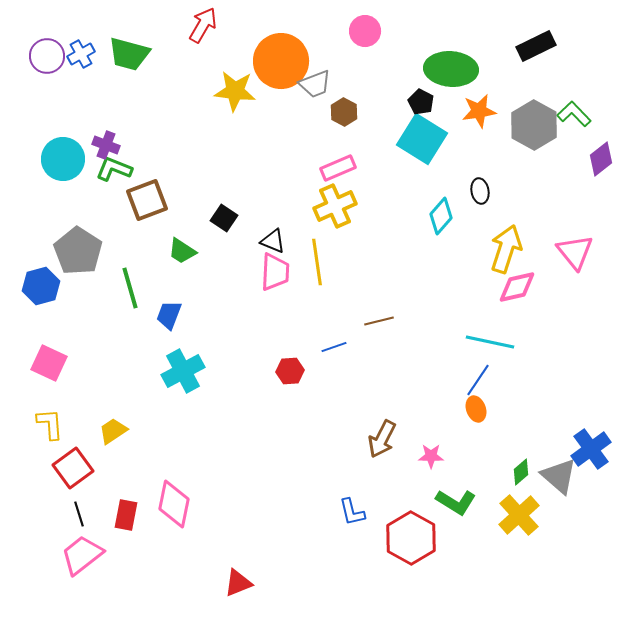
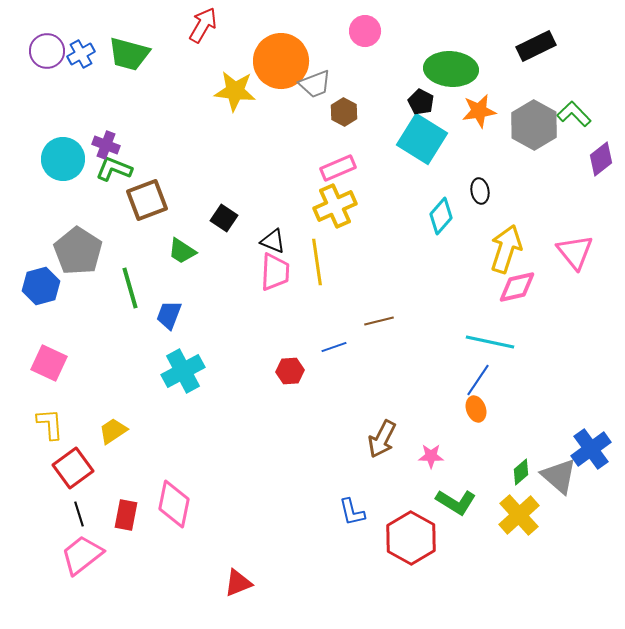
purple circle at (47, 56): moved 5 px up
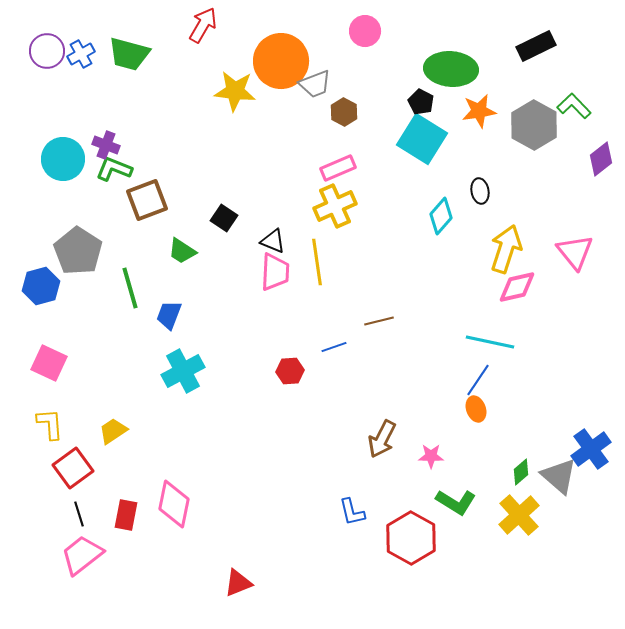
green L-shape at (574, 114): moved 8 px up
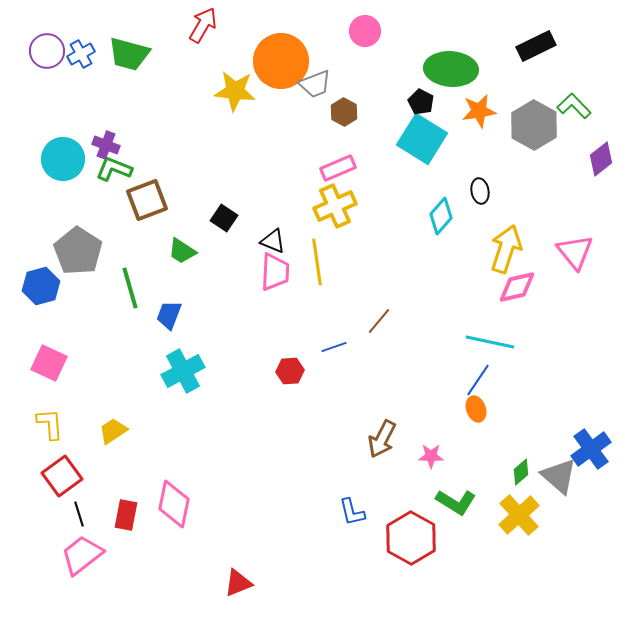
brown line at (379, 321): rotated 36 degrees counterclockwise
red square at (73, 468): moved 11 px left, 8 px down
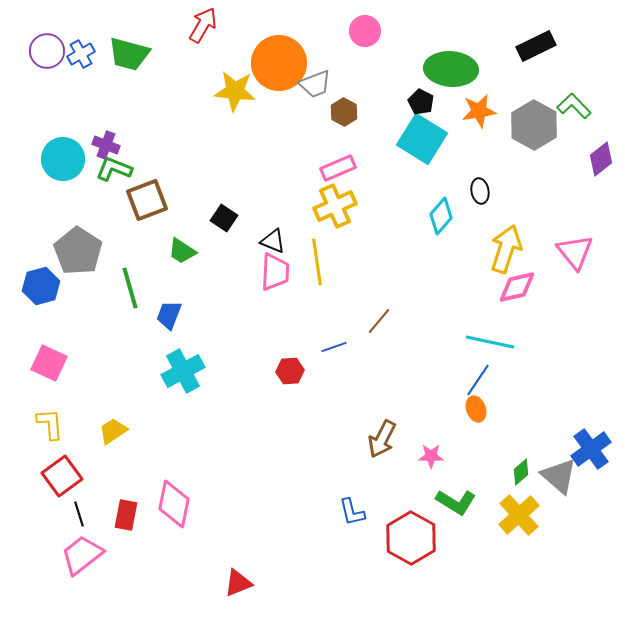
orange circle at (281, 61): moved 2 px left, 2 px down
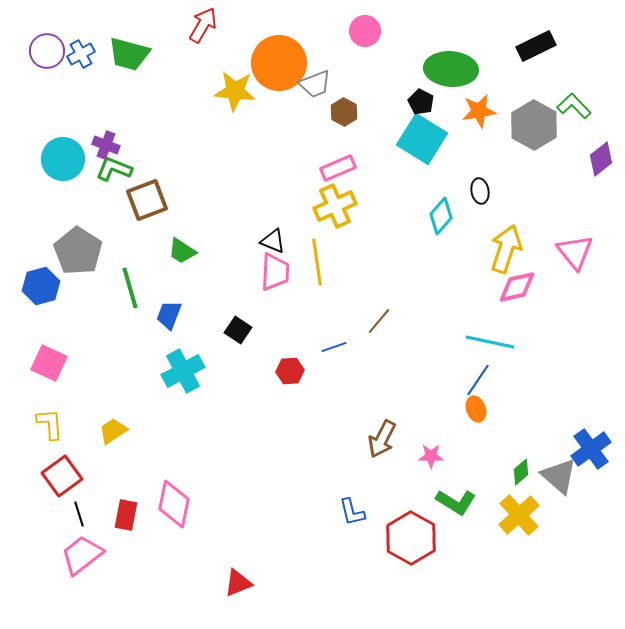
black square at (224, 218): moved 14 px right, 112 px down
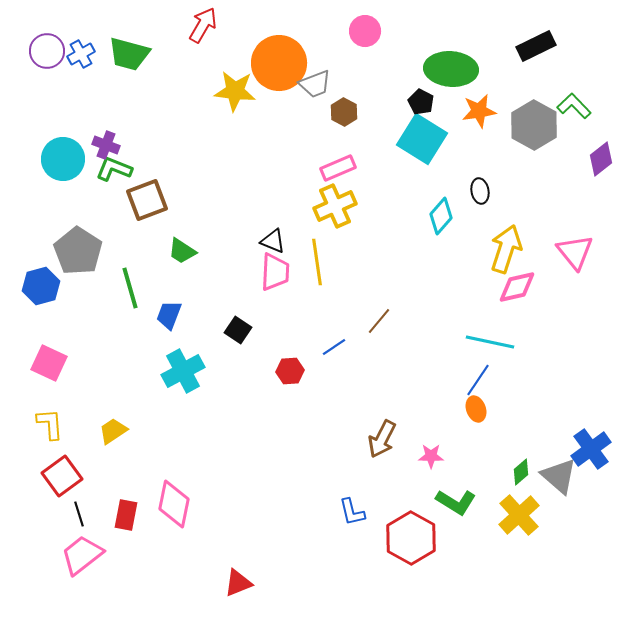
blue line at (334, 347): rotated 15 degrees counterclockwise
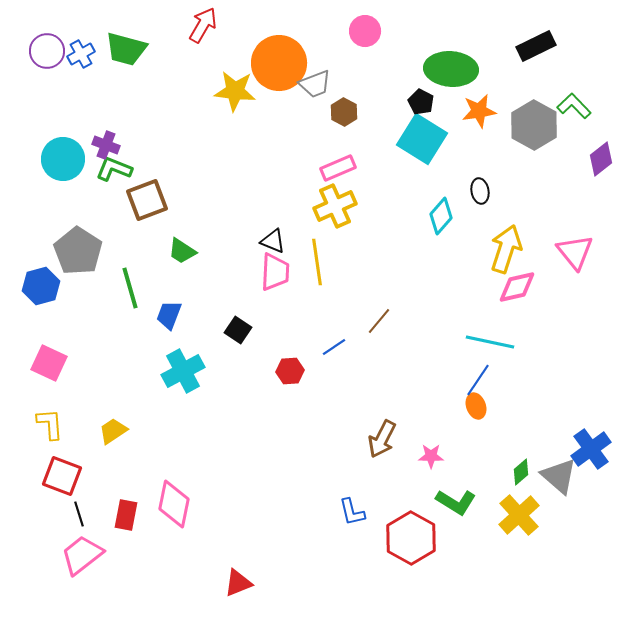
green trapezoid at (129, 54): moved 3 px left, 5 px up
orange ellipse at (476, 409): moved 3 px up
red square at (62, 476): rotated 33 degrees counterclockwise
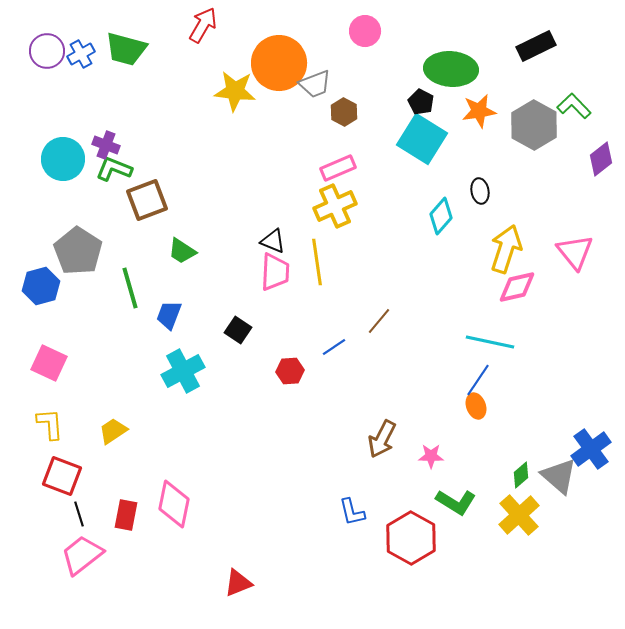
green diamond at (521, 472): moved 3 px down
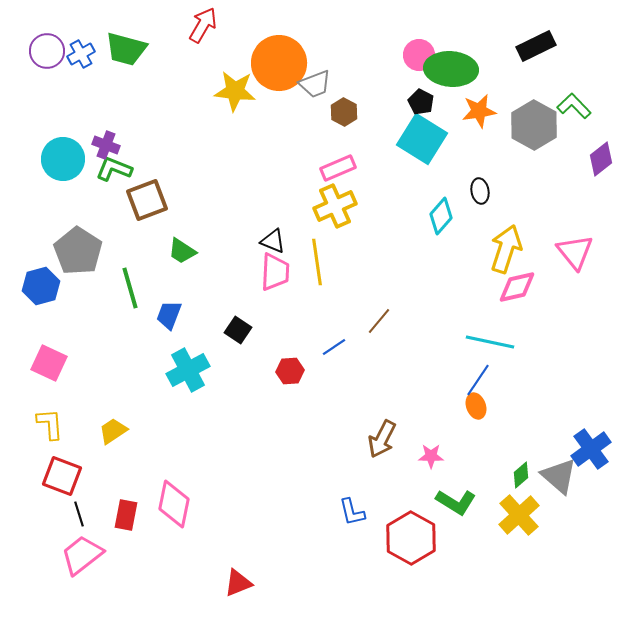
pink circle at (365, 31): moved 54 px right, 24 px down
cyan cross at (183, 371): moved 5 px right, 1 px up
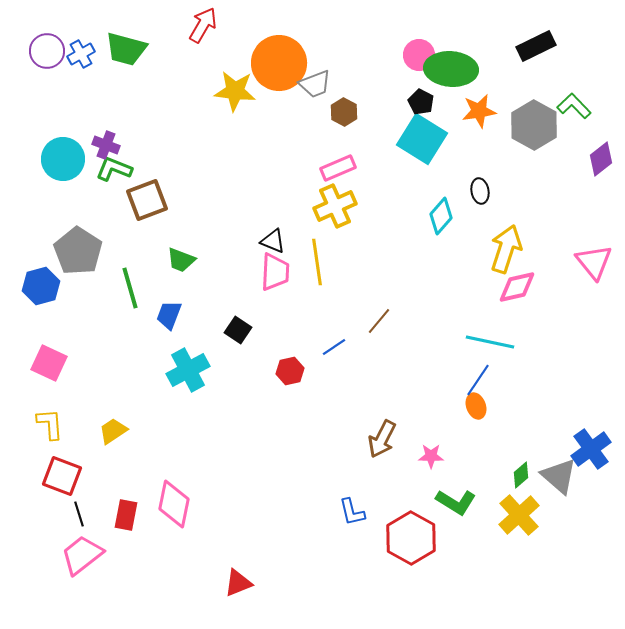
green trapezoid at (182, 251): moved 1 px left, 9 px down; rotated 12 degrees counterclockwise
pink triangle at (575, 252): moved 19 px right, 10 px down
red hexagon at (290, 371): rotated 8 degrees counterclockwise
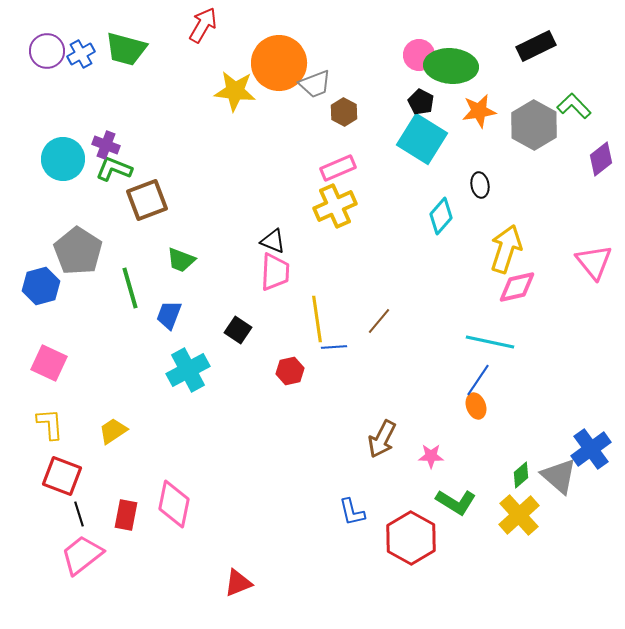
green ellipse at (451, 69): moved 3 px up
black ellipse at (480, 191): moved 6 px up
yellow line at (317, 262): moved 57 px down
blue line at (334, 347): rotated 30 degrees clockwise
